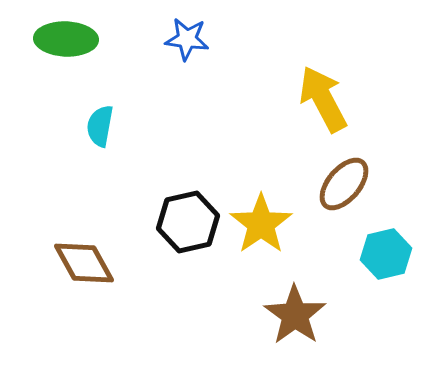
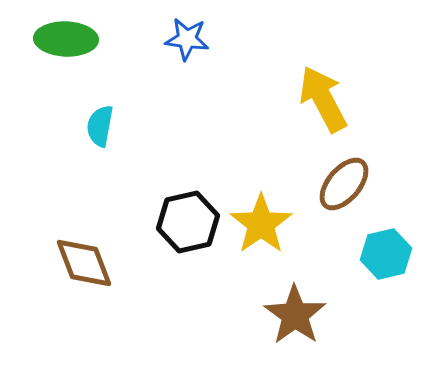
brown diamond: rotated 8 degrees clockwise
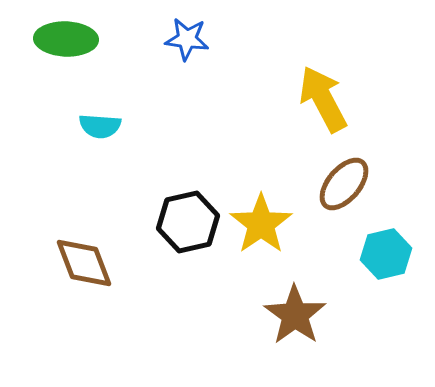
cyan semicircle: rotated 96 degrees counterclockwise
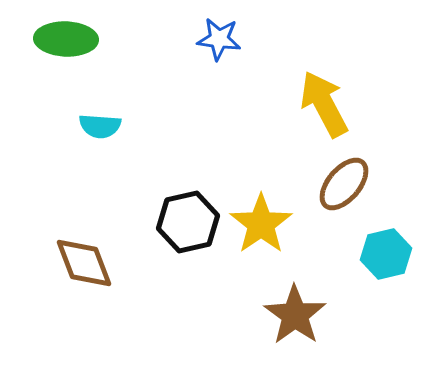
blue star: moved 32 px right
yellow arrow: moved 1 px right, 5 px down
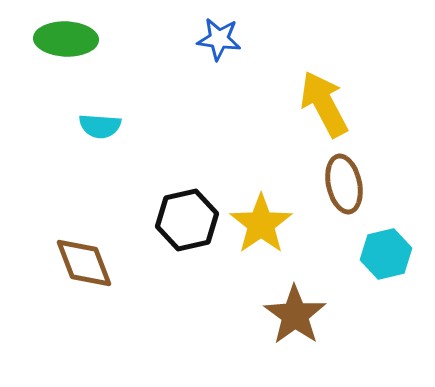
brown ellipse: rotated 52 degrees counterclockwise
black hexagon: moved 1 px left, 2 px up
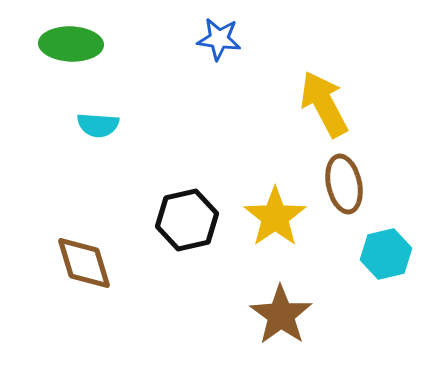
green ellipse: moved 5 px right, 5 px down
cyan semicircle: moved 2 px left, 1 px up
yellow star: moved 14 px right, 7 px up
brown diamond: rotated 4 degrees clockwise
brown star: moved 14 px left
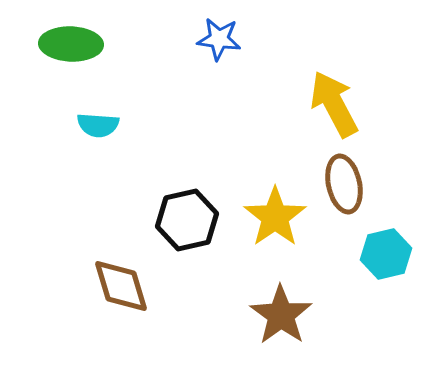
yellow arrow: moved 10 px right
brown diamond: moved 37 px right, 23 px down
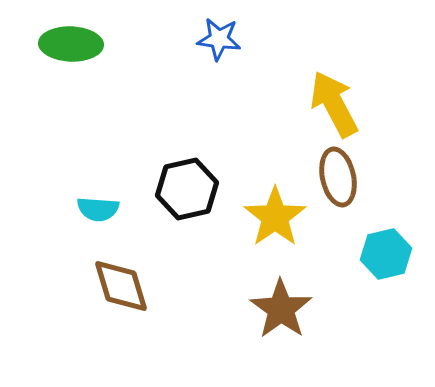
cyan semicircle: moved 84 px down
brown ellipse: moved 6 px left, 7 px up
black hexagon: moved 31 px up
brown star: moved 6 px up
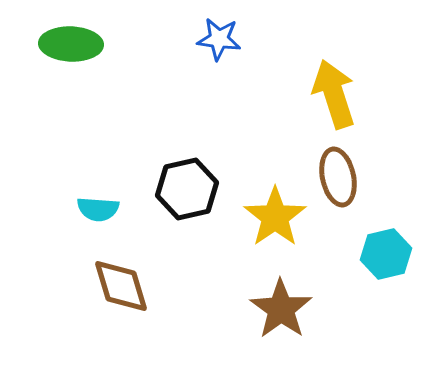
yellow arrow: moved 10 px up; rotated 10 degrees clockwise
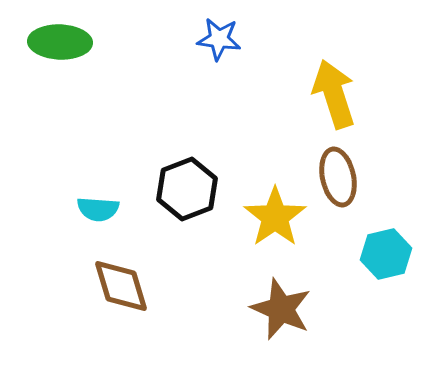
green ellipse: moved 11 px left, 2 px up
black hexagon: rotated 8 degrees counterclockwise
brown star: rotated 12 degrees counterclockwise
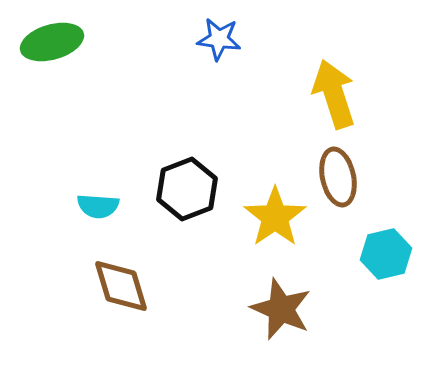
green ellipse: moved 8 px left; rotated 18 degrees counterclockwise
cyan semicircle: moved 3 px up
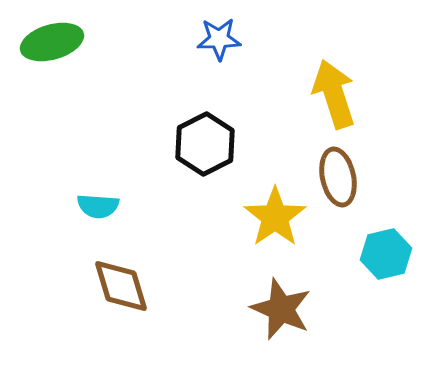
blue star: rotated 9 degrees counterclockwise
black hexagon: moved 18 px right, 45 px up; rotated 6 degrees counterclockwise
